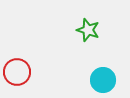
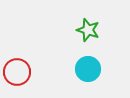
cyan circle: moved 15 px left, 11 px up
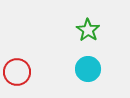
green star: rotated 15 degrees clockwise
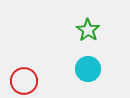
red circle: moved 7 px right, 9 px down
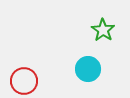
green star: moved 15 px right
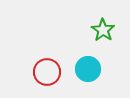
red circle: moved 23 px right, 9 px up
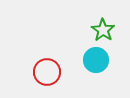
cyan circle: moved 8 px right, 9 px up
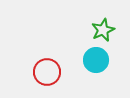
green star: rotated 15 degrees clockwise
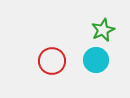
red circle: moved 5 px right, 11 px up
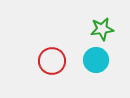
green star: moved 1 px left, 1 px up; rotated 15 degrees clockwise
